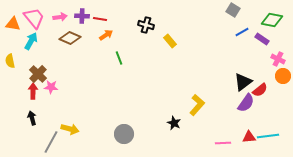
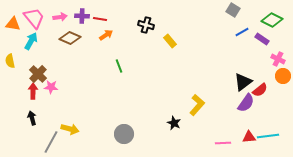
green diamond: rotated 15 degrees clockwise
green line: moved 8 px down
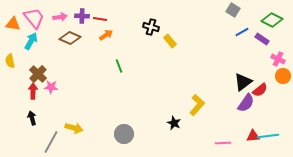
black cross: moved 5 px right, 2 px down
yellow arrow: moved 4 px right, 1 px up
red triangle: moved 4 px right, 1 px up
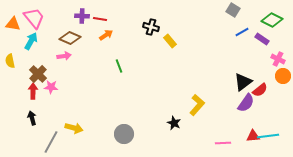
pink arrow: moved 4 px right, 39 px down
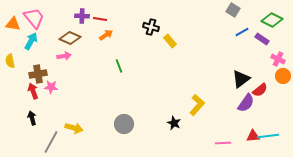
brown cross: rotated 36 degrees clockwise
black triangle: moved 2 px left, 3 px up
red arrow: rotated 21 degrees counterclockwise
gray circle: moved 10 px up
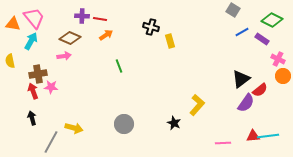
yellow rectangle: rotated 24 degrees clockwise
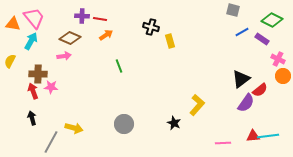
gray square: rotated 16 degrees counterclockwise
yellow semicircle: rotated 40 degrees clockwise
brown cross: rotated 12 degrees clockwise
